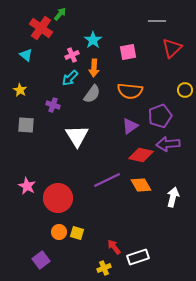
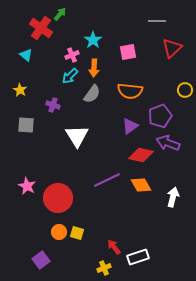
cyan arrow: moved 2 px up
purple arrow: moved 1 px up; rotated 25 degrees clockwise
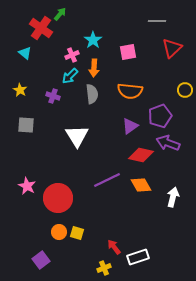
cyan triangle: moved 1 px left, 2 px up
gray semicircle: rotated 42 degrees counterclockwise
purple cross: moved 9 px up
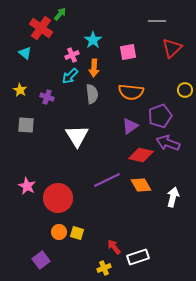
orange semicircle: moved 1 px right, 1 px down
purple cross: moved 6 px left, 1 px down
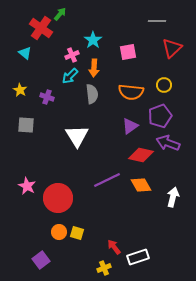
yellow circle: moved 21 px left, 5 px up
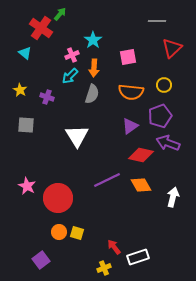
pink square: moved 5 px down
gray semicircle: rotated 24 degrees clockwise
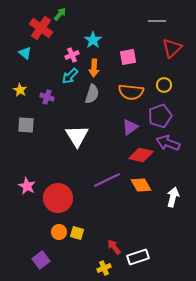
purple triangle: moved 1 px down
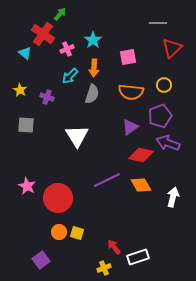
gray line: moved 1 px right, 2 px down
red cross: moved 2 px right, 6 px down
pink cross: moved 5 px left, 6 px up
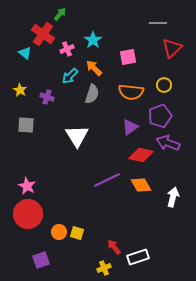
orange arrow: rotated 132 degrees clockwise
red circle: moved 30 px left, 16 px down
purple square: rotated 18 degrees clockwise
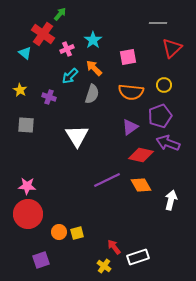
purple cross: moved 2 px right
pink star: rotated 24 degrees counterclockwise
white arrow: moved 2 px left, 3 px down
yellow square: rotated 32 degrees counterclockwise
yellow cross: moved 2 px up; rotated 32 degrees counterclockwise
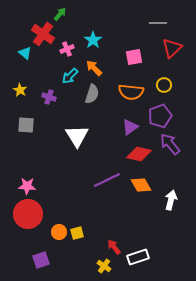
pink square: moved 6 px right
purple arrow: moved 2 px right, 1 px down; rotated 30 degrees clockwise
red diamond: moved 2 px left, 1 px up
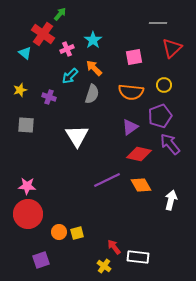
yellow star: rotated 24 degrees clockwise
white rectangle: rotated 25 degrees clockwise
